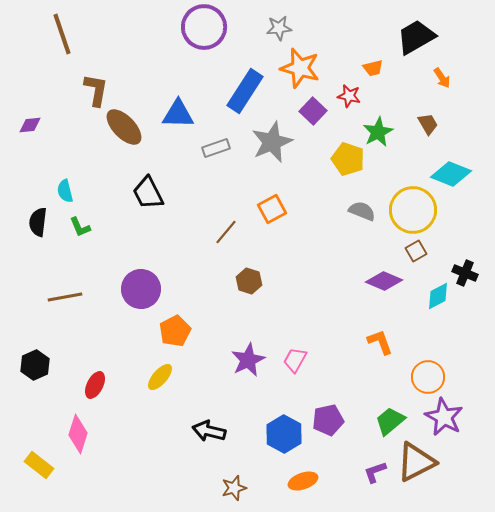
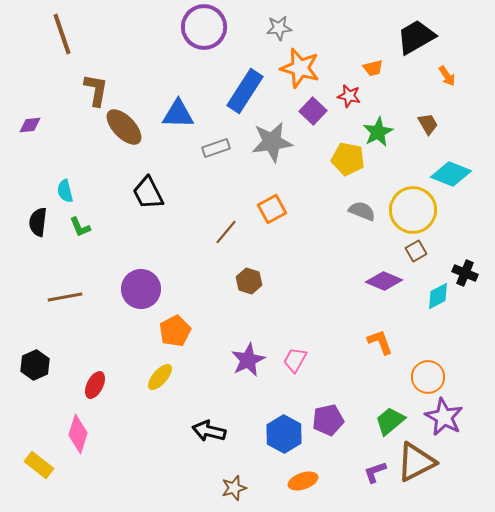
orange arrow at (442, 78): moved 5 px right, 2 px up
gray star at (272, 142): rotated 15 degrees clockwise
yellow pentagon at (348, 159): rotated 8 degrees counterclockwise
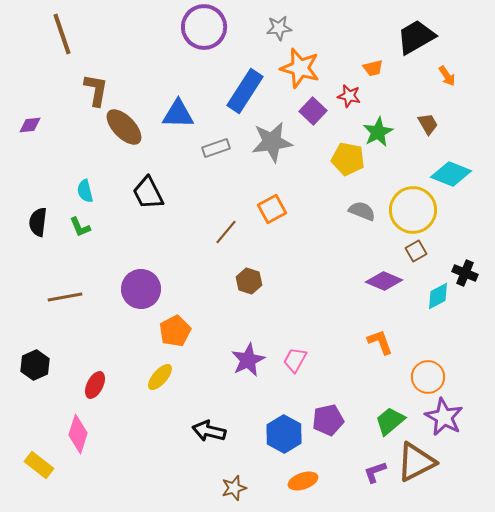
cyan semicircle at (65, 191): moved 20 px right
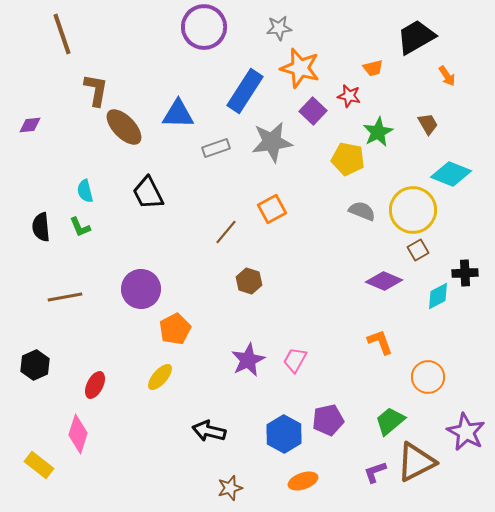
black semicircle at (38, 222): moved 3 px right, 5 px down; rotated 12 degrees counterclockwise
brown square at (416, 251): moved 2 px right, 1 px up
black cross at (465, 273): rotated 25 degrees counterclockwise
orange pentagon at (175, 331): moved 2 px up
purple star at (444, 417): moved 22 px right, 15 px down
brown star at (234, 488): moved 4 px left
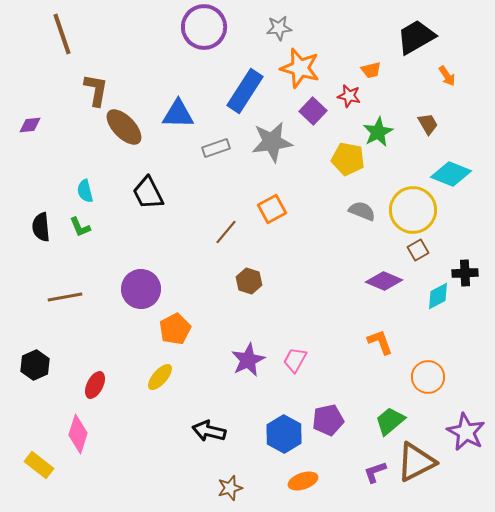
orange trapezoid at (373, 68): moved 2 px left, 2 px down
